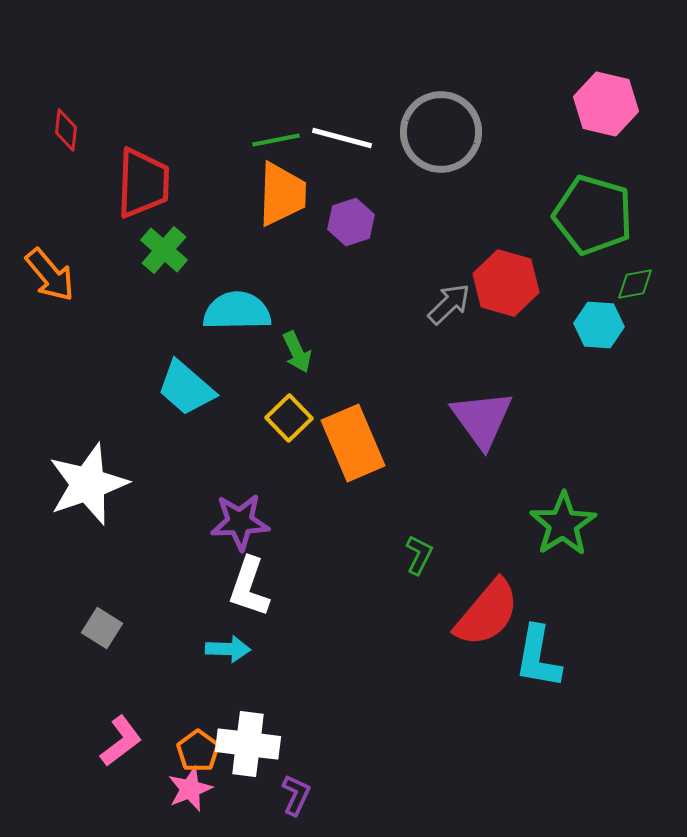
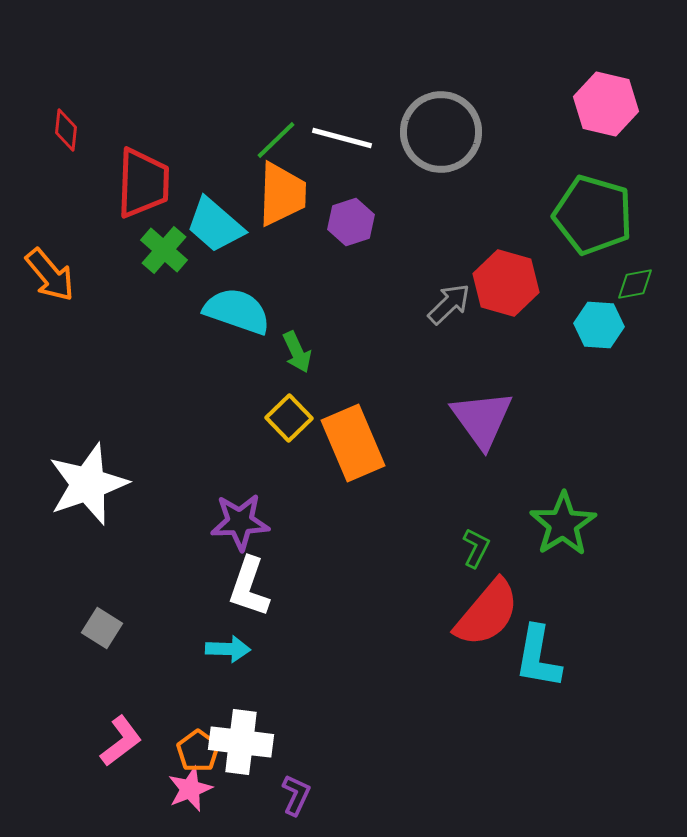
green line: rotated 33 degrees counterclockwise
cyan semicircle: rotated 20 degrees clockwise
cyan trapezoid: moved 29 px right, 163 px up
green L-shape: moved 57 px right, 7 px up
white cross: moved 7 px left, 2 px up
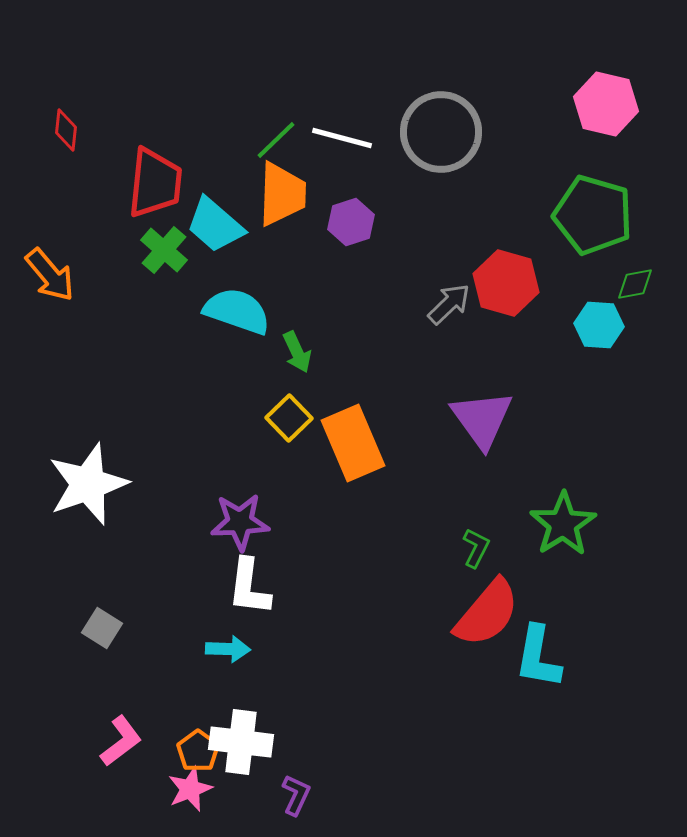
red trapezoid: moved 12 px right; rotated 4 degrees clockwise
white L-shape: rotated 12 degrees counterclockwise
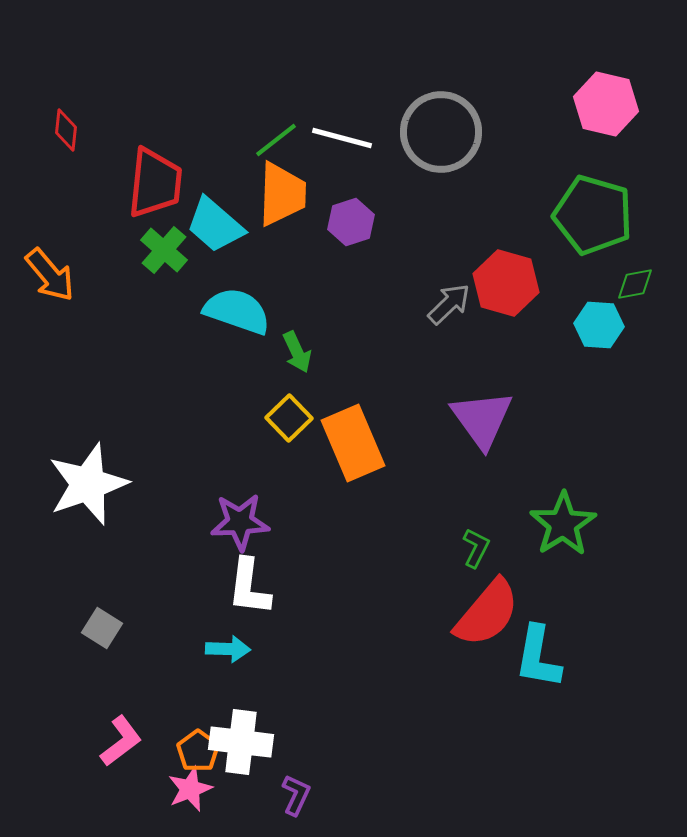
green line: rotated 6 degrees clockwise
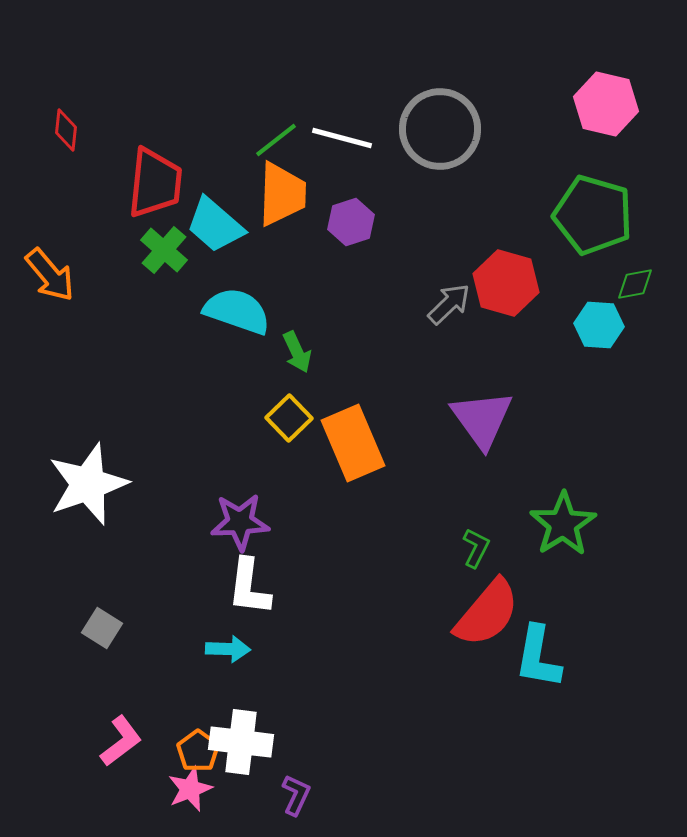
gray circle: moved 1 px left, 3 px up
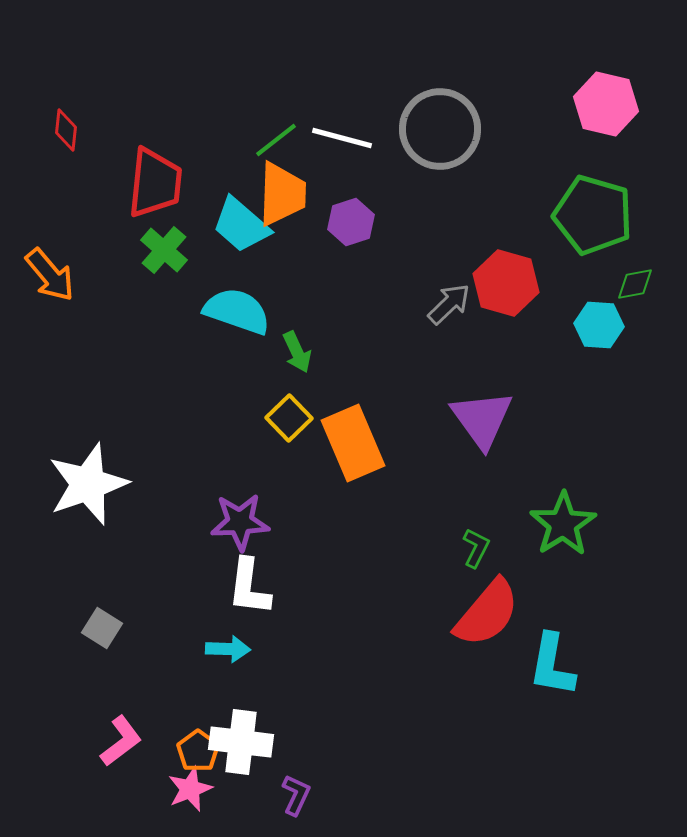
cyan trapezoid: moved 26 px right
cyan L-shape: moved 14 px right, 8 px down
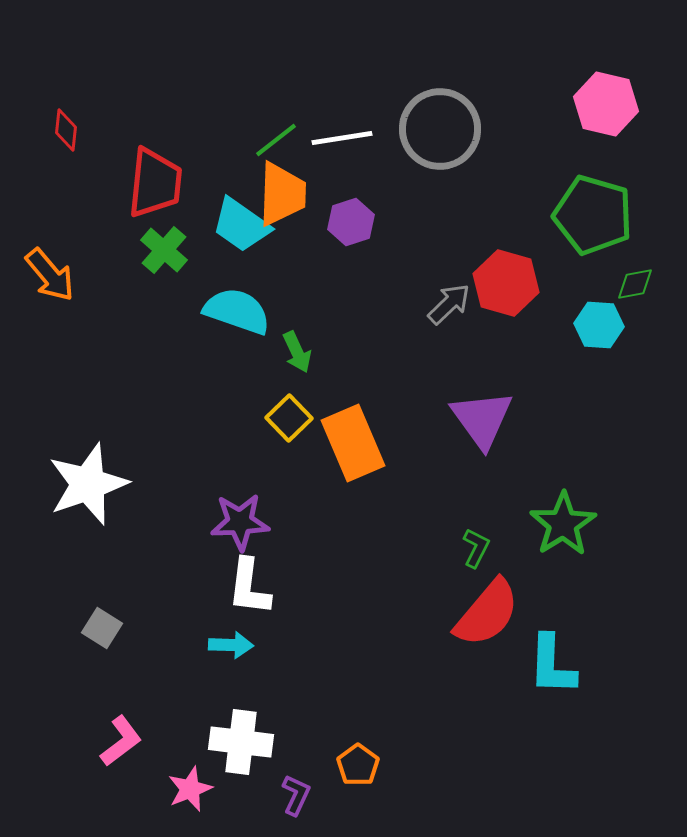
white line: rotated 24 degrees counterclockwise
cyan trapezoid: rotated 6 degrees counterclockwise
cyan arrow: moved 3 px right, 4 px up
cyan L-shape: rotated 8 degrees counterclockwise
orange pentagon: moved 160 px right, 14 px down
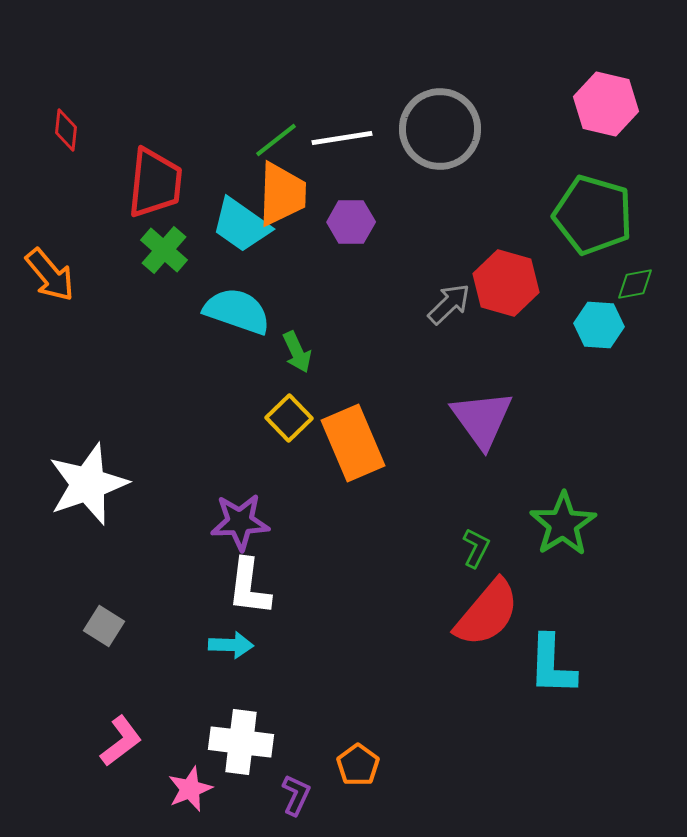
purple hexagon: rotated 18 degrees clockwise
gray square: moved 2 px right, 2 px up
